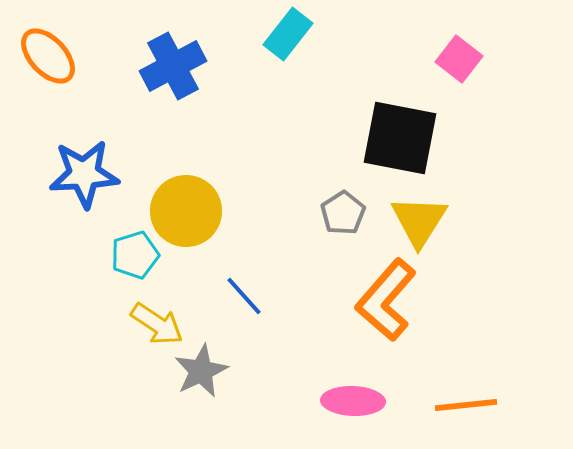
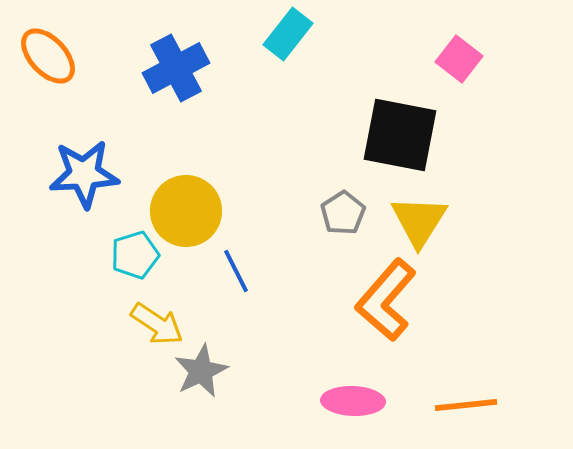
blue cross: moved 3 px right, 2 px down
black square: moved 3 px up
blue line: moved 8 px left, 25 px up; rotated 15 degrees clockwise
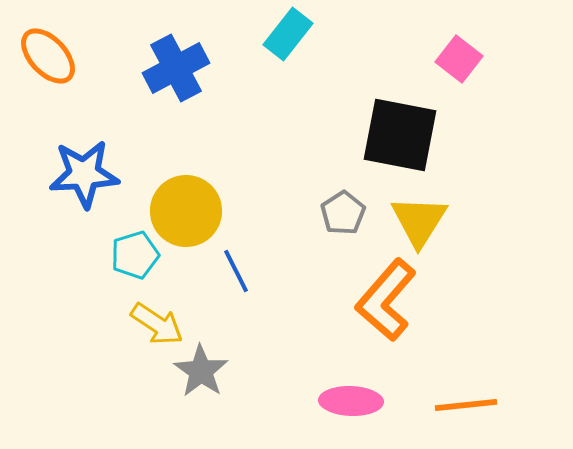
gray star: rotated 12 degrees counterclockwise
pink ellipse: moved 2 px left
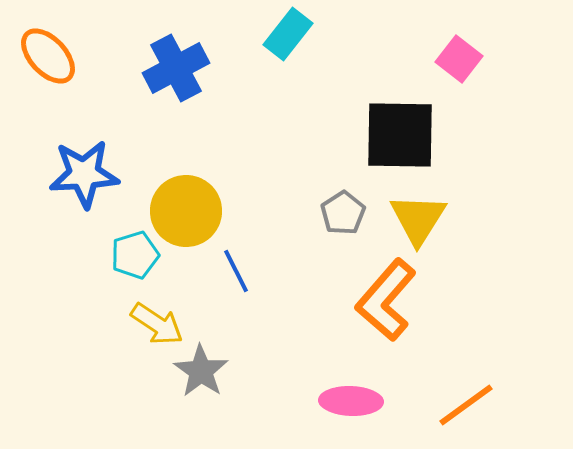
black square: rotated 10 degrees counterclockwise
yellow triangle: moved 1 px left, 2 px up
orange line: rotated 30 degrees counterclockwise
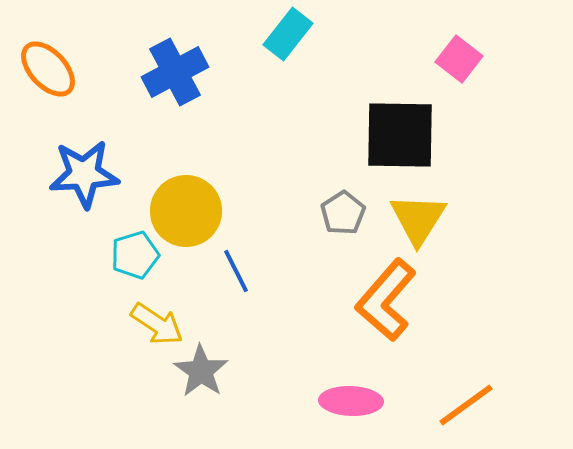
orange ellipse: moved 13 px down
blue cross: moved 1 px left, 4 px down
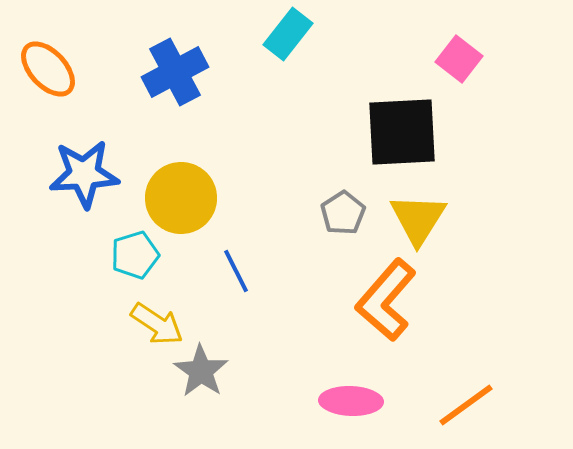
black square: moved 2 px right, 3 px up; rotated 4 degrees counterclockwise
yellow circle: moved 5 px left, 13 px up
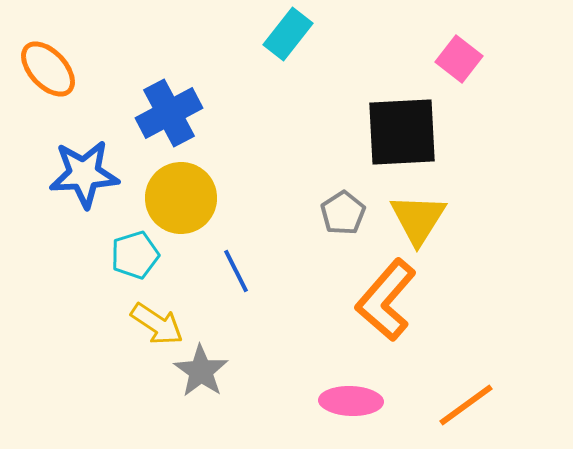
blue cross: moved 6 px left, 41 px down
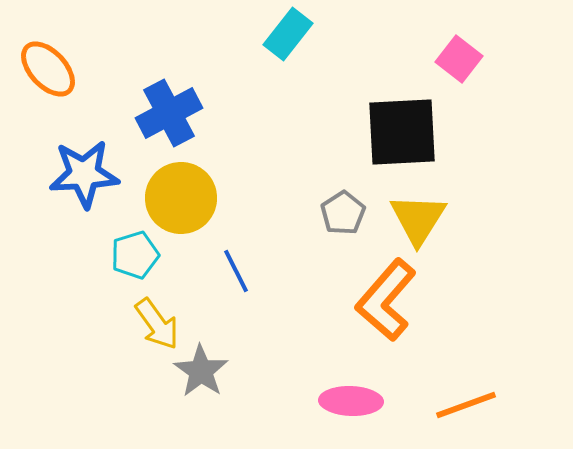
yellow arrow: rotated 20 degrees clockwise
orange line: rotated 16 degrees clockwise
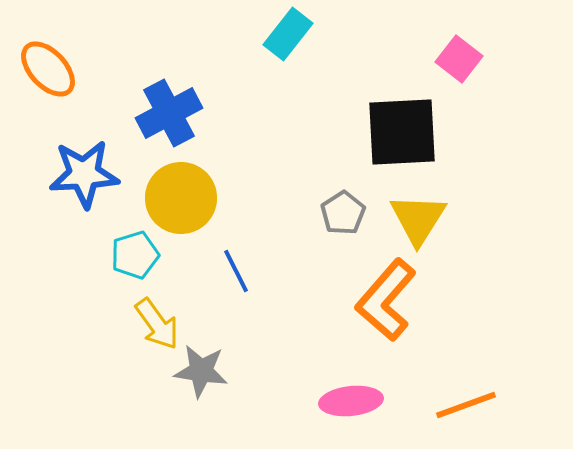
gray star: rotated 26 degrees counterclockwise
pink ellipse: rotated 8 degrees counterclockwise
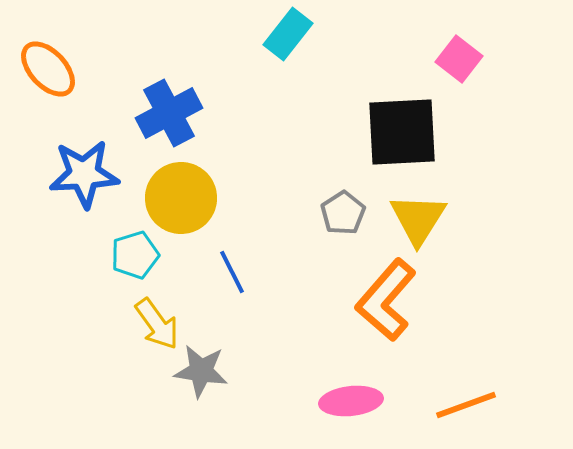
blue line: moved 4 px left, 1 px down
